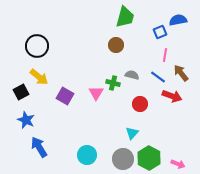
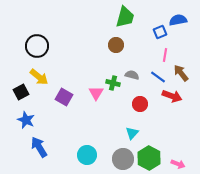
purple square: moved 1 px left, 1 px down
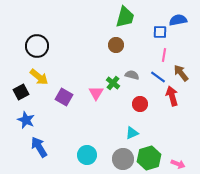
blue square: rotated 24 degrees clockwise
pink line: moved 1 px left
green cross: rotated 24 degrees clockwise
red arrow: rotated 126 degrees counterclockwise
cyan triangle: rotated 24 degrees clockwise
green hexagon: rotated 15 degrees clockwise
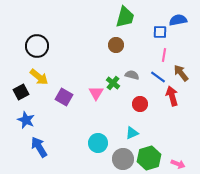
cyan circle: moved 11 px right, 12 px up
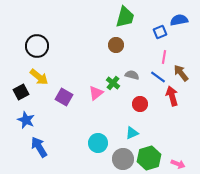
blue semicircle: moved 1 px right
blue square: rotated 24 degrees counterclockwise
pink line: moved 2 px down
pink triangle: rotated 21 degrees clockwise
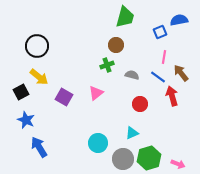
green cross: moved 6 px left, 18 px up; rotated 32 degrees clockwise
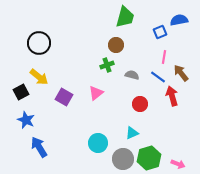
black circle: moved 2 px right, 3 px up
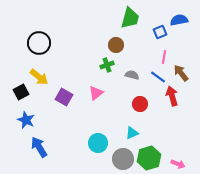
green trapezoid: moved 5 px right, 1 px down
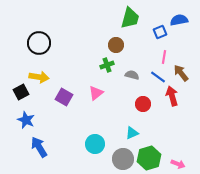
yellow arrow: rotated 30 degrees counterclockwise
red circle: moved 3 px right
cyan circle: moved 3 px left, 1 px down
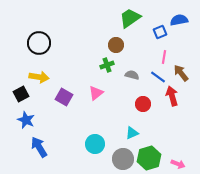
green trapezoid: rotated 140 degrees counterclockwise
black square: moved 2 px down
